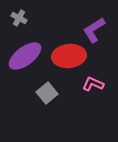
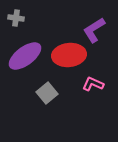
gray cross: moved 3 px left; rotated 21 degrees counterclockwise
red ellipse: moved 1 px up
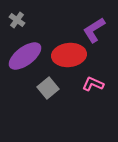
gray cross: moved 1 px right, 2 px down; rotated 28 degrees clockwise
gray square: moved 1 px right, 5 px up
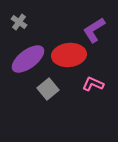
gray cross: moved 2 px right, 2 px down
purple ellipse: moved 3 px right, 3 px down
gray square: moved 1 px down
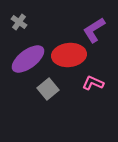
pink L-shape: moved 1 px up
